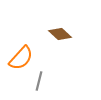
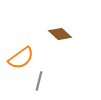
orange semicircle: rotated 12 degrees clockwise
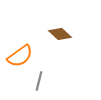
orange semicircle: moved 1 px left, 2 px up
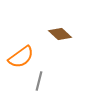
orange semicircle: moved 1 px right, 1 px down
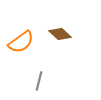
orange semicircle: moved 15 px up
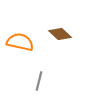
orange semicircle: moved 1 px left; rotated 132 degrees counterclockwise
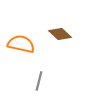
orange semicircle: moved 1 px right, 2 px down
